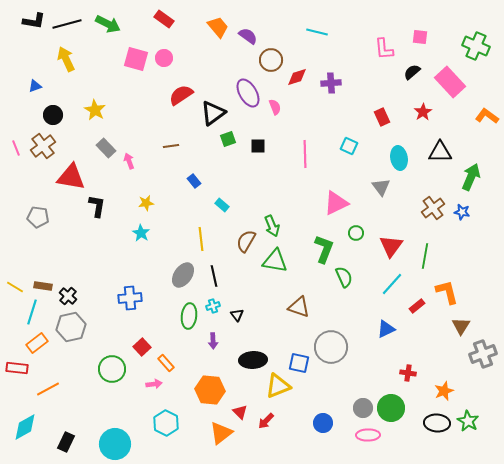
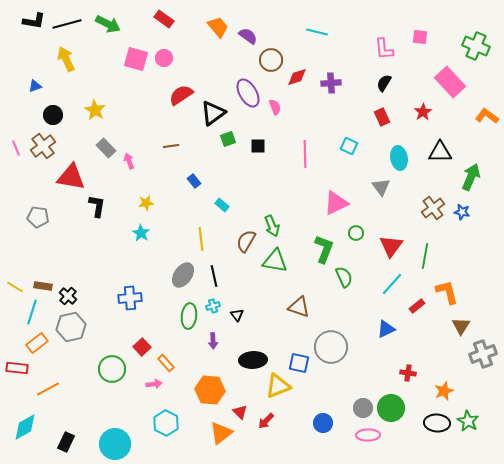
black semicircle at (412, 72): moved 28 px left, 11 px down; rotated 18 degrees counterclockwise
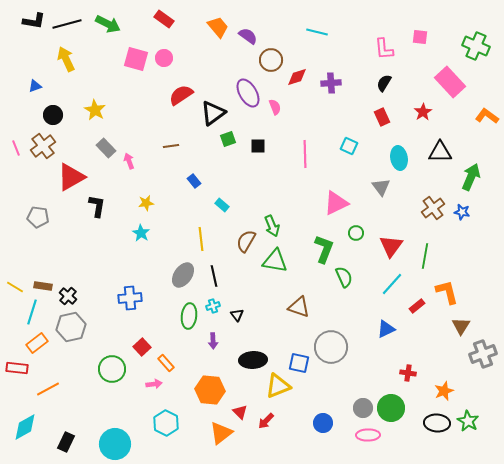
red triangle at (71, 177): rotated 40 degrees counterclockwise
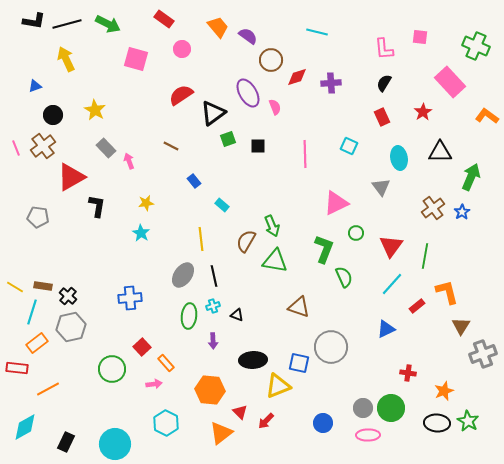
pink circle at (164, 58): moved 18 px right, 9 px up
brown line at (171, 146): rotated 35 degrees clockwise
blue star at (462, 212): rotated 28 degrees clockwise
black triangle at (237, 315): rotated 32 degrees counterclockwise
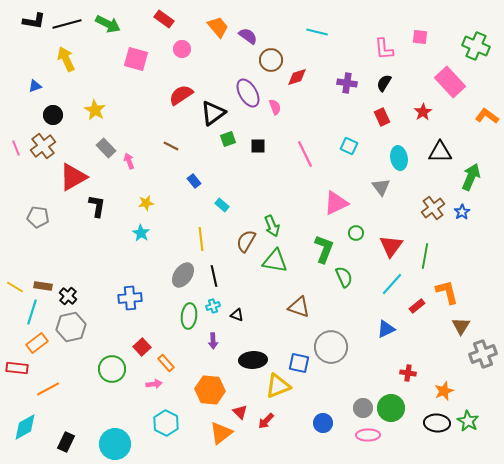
purple cross at (331, 83): moved 16 px right; rotated 12 degrees clockwise
pink line at (305, 154): rotated 24 degrees counterclockwise
red triangle at (71, 177): moved 2 px right
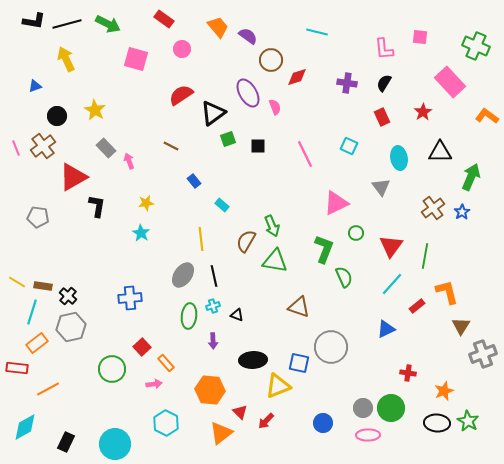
black circle at (53, 115): moved 4 px right, 1 px down
yellow line at (15, 287): moved 2 px right, 5 px up
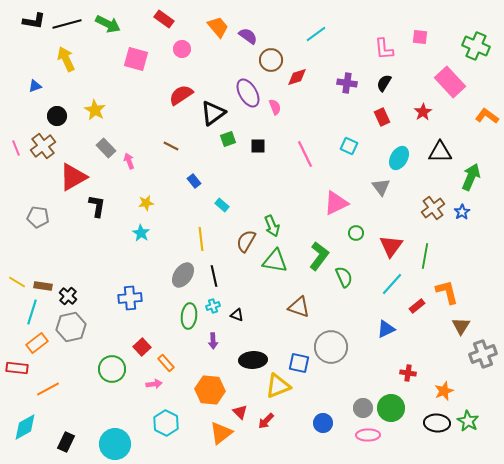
cyan line at (317, 32): moved 1 px left, 2 px down; rotated 50 degrees counterclockwise
cyan ellipse at (399, 158): rotated 40 degrees clockwise
green L-shape at (324, 249): moved 5 px left, 7 px down; rotated 16 degrees clockwise
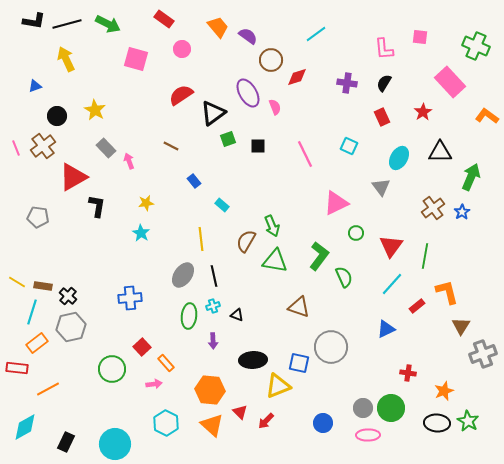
orange triangle at (221, 433): moved 9 px left, 8 px up; rotated 40 degrees counterclockwise
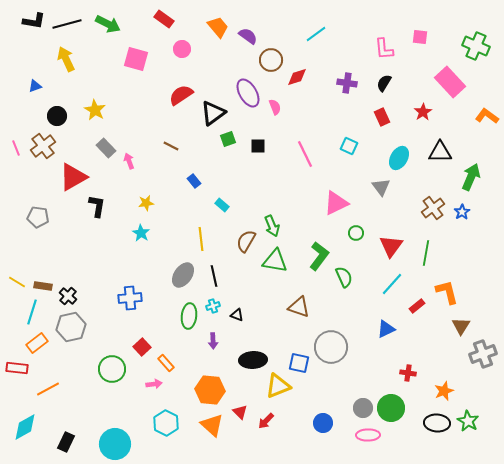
green line at (425, 256): moved 1 px right, 3 px up
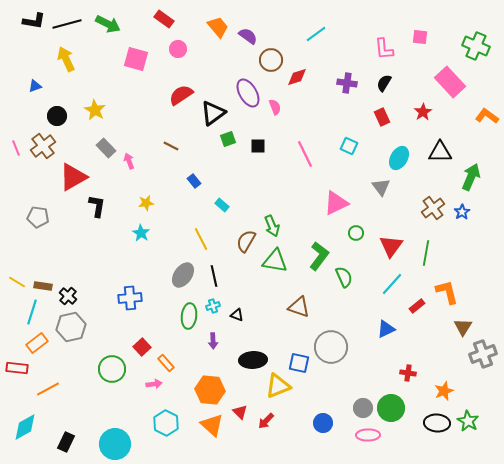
pink circle at (182, 49): moved 4 px left
yellow line at (201, 239): rotated 20 degrees counterclockwise
brown triangle at (461, 326): moved 2 px right, 1 px down
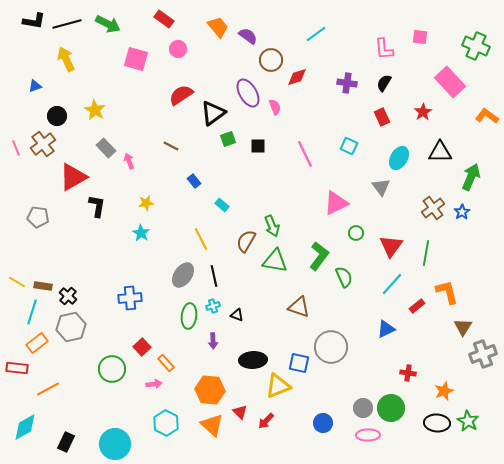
brown cross at (43, 146): moved 2 px up
